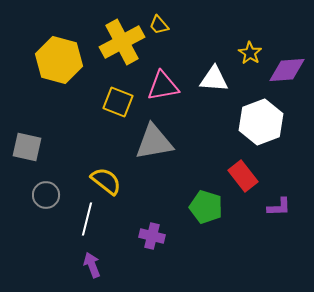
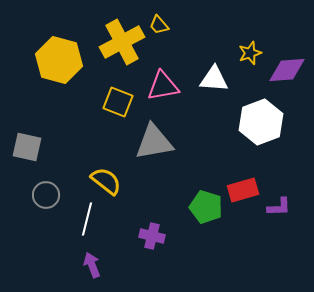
yellow star: rotated 20 degrees clockwise
red rectangle: moved 14 px down; rotated 68 degrees counterclockwise
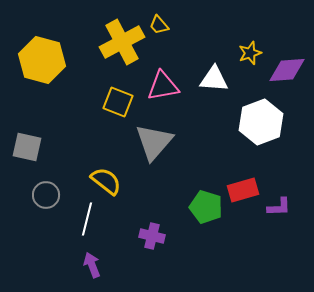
yellow hexagon: moved 17 px left
gray triangle: rotated 39 degrees counterclockwise
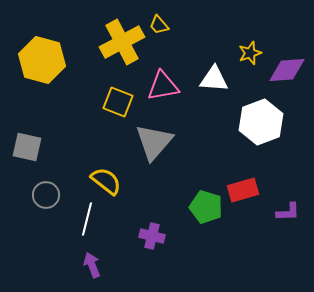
purple L-shape: moved 9 px right, 5 px down
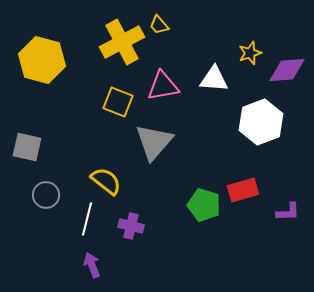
green pentagon: moved 2 px left, 2 px up
purple cross: moved 21 px left, 10 px up
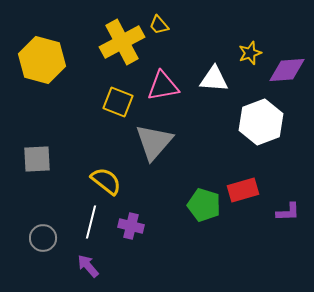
gray square: moved 10 px right, 12 px down; rotated 16 degrees counterclockwise
gray circle: moved 3 px left, 43 px down
white line: moved 4 px right, 3 px down
purple arrow: moved 4 px left, 1 px down; rotated 20 degrees counterclockwise
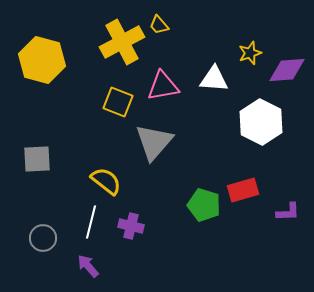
white hexagon: rotated 12 degrees counterclockwise
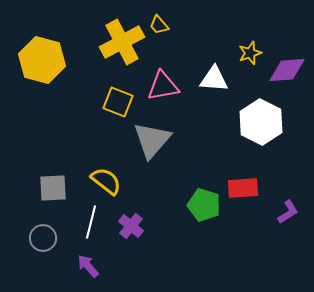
gray triangle: moved 2 px left, 2 px up
gray square: moved 16 px right, 29 px down
red rectangle: moved 2 px up; rotated 12 degrees clockwise
purple L-shape: rotated 30 degrees counterclockwise
purple cross: rotated 25 degrees clockwise
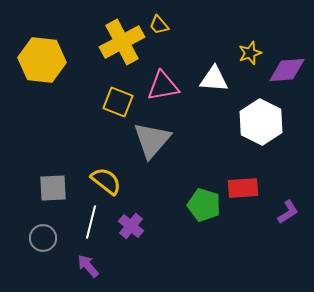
yellow hexagon: rotated 9 degrees counterclockwise
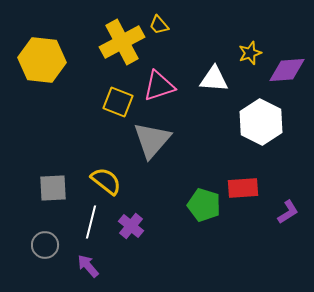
pink triangle: moved 4 px left; rotated 8 degrees counterclockwise
gray circle: moved 2 px right, 7 px down
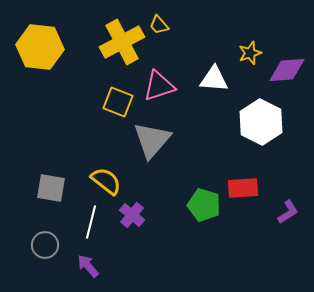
yellow hexagon: moved 2 px left, 13 px up
gray square: moved 2 px left; rotated 12 degrees clockwise
purple cross: moved 1 px right, 11 px up
